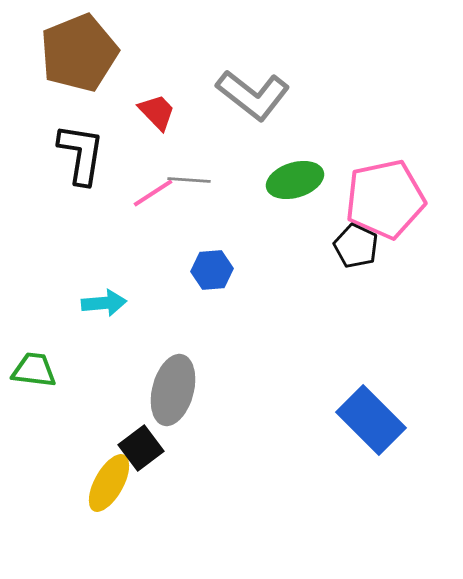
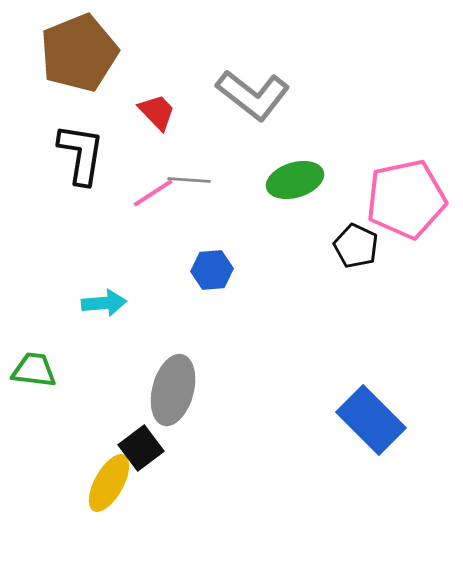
pink pentagon: moved 21 px right
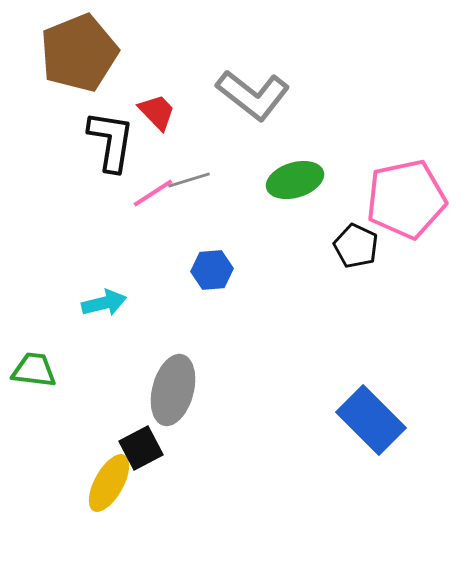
black L-shape: moved 30 px right, 13 px up
gray line: rotated 21 degrees counterclockwise
cyan arrow: rotated 9 degrees counterclockwise
black square: rotated 9 degrees clockwise
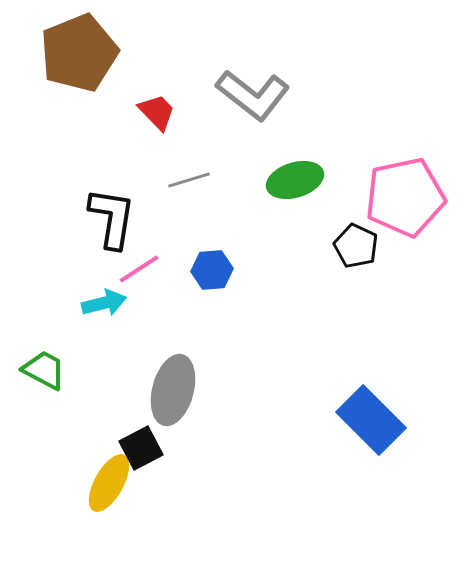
black L-shape: moved 1 px right, 77 px down
pink line: moved 14 px left, 76 px down
pink pentagon: moved 1 px left, 2 px up
green trapezoid: moved 10 px right; rotated 21 degrees clockwise
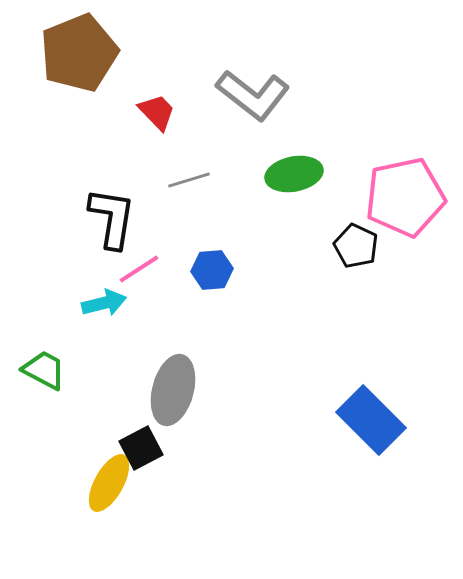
green ellipse: moved 1 px left, 6 px up; rotated 6 degrees clockwise
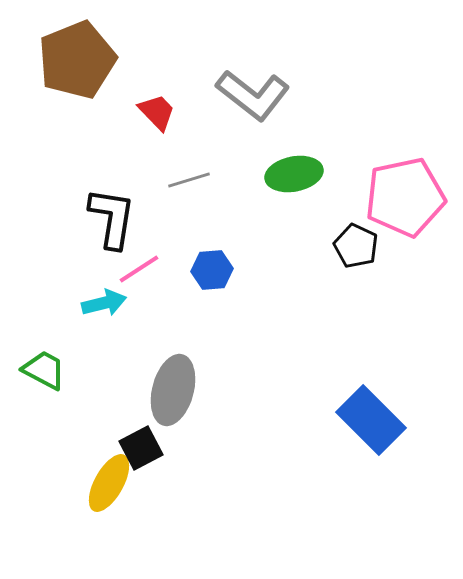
brown pentagon: moved 2 px left, 7 px down
